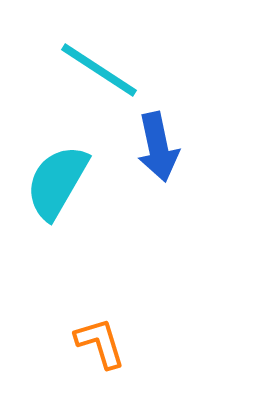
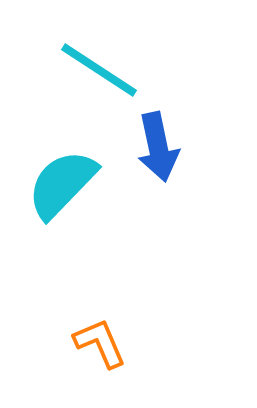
cyan semicircle: moved 5 px right, 2 px down; rotated 14 degrees clockwise
orange L-shape: rotated 6 degrees counterclockwise
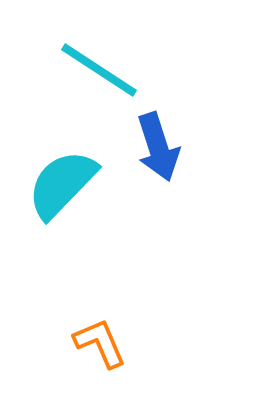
blue arrow: rotated 6 degrees counterclockwise
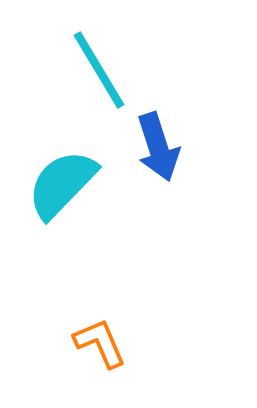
cyan line: rotated 26 degrees clockwise
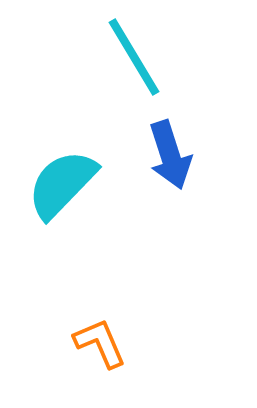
cyan line: moved 35 px right, 13 px up
blue arrow: moved 12 px right, 8 px down
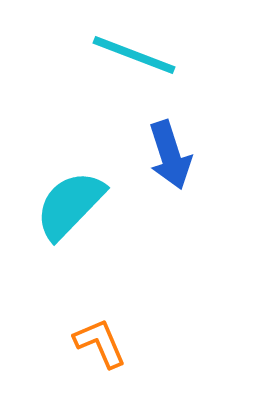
cyan line: moved 2 px up; rotated 38 degrees counterclockwise
cyan semicircle: moved 8 px right, 21 px down
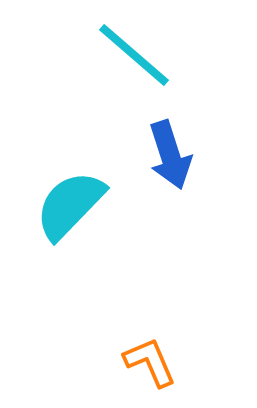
cyan line: rotated 20 degrees clockwise
orange L-shape: moved 50 px right, 19 px down
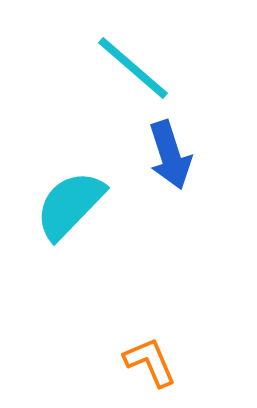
cyan line: moved 1 px left, 13 px down
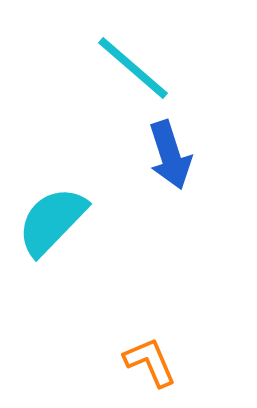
cyan semicircle: moved 18 px left, 16 px down
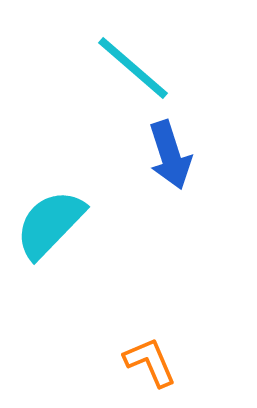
cyan semicircle: moved 2 px left, 3 px down
